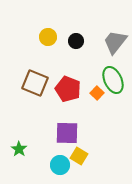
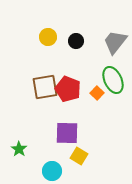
brown square: moved 10 px right, 4 px down; rotated 32 degrees counterclockwise
cyan circle: moved 8 px left, 6 px down
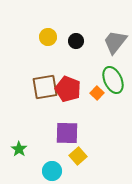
yellow square: moved 1 px left; rotated 18 degrees clockwise
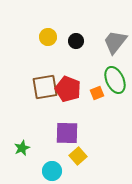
green ellipse: moved 2 px right
orange square: rotated 24 degrees clockwise
green star: moved 3 px right, 1 px up; rotated 14 degrees clockwise
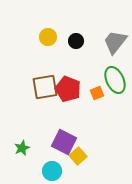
purple square: moved 3 px left, 9 px down; rotated 25 degrees clockwise
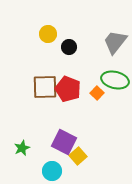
yellow circle: moved 3 px up
black circle: moved 7 px left, 6 px down
green ellipse: rotated 52 degrees counterclockwise
brown square: rotated 8 degrees clockwise
orange square: rotated 24 degrees counterclockwise
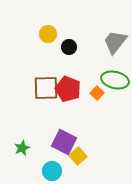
brown square: moved 1 px right, 1 px down
